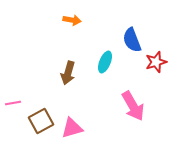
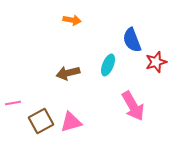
cyan ellipse: moved 3 px right, 3 px down
brown arrow: rotated 60 degrees clockwise
pink triangle: moved 1 px left, 6 px up
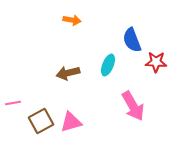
red star: rotated 20 degrees clockwise
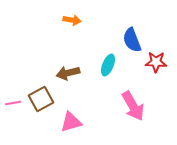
brown square: moved 22 px up
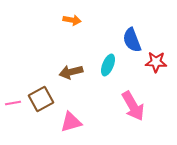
brown arrow: moved 3 px right, 1 px up
